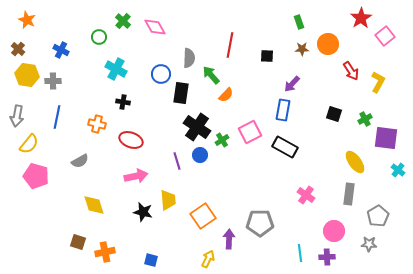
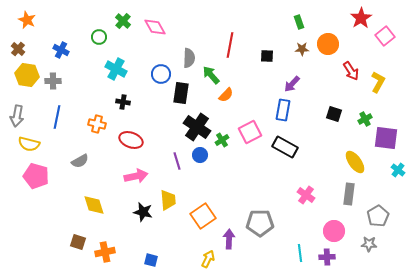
yellow semicircle at (29, 144): rotated 65 degrees clockwise
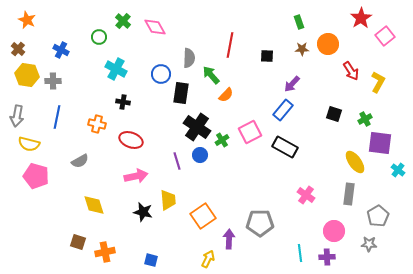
blue rectangle at (283, 110): rotated 30 degrees clockwise
purple square at (386, 138): moved 6 px left, 5 px down
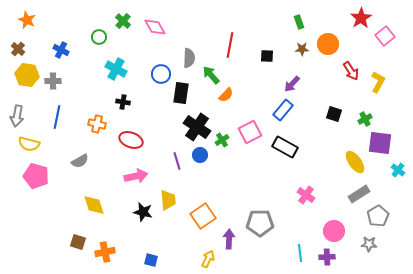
gray rectangle at (349, 194): moved 10 px right; rotated 50 degrees clockwise
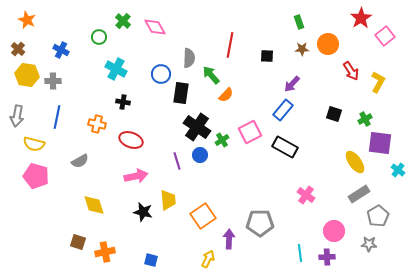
yellow semicircle at (29, 144): moved 5 px right
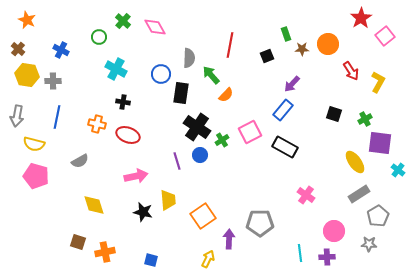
green rectangle at (299, 22): moved 13 px left, 12 px down
black square at (267, 56): rotated 24 degrees counterclockwise
red ellipse at (131, 140): moved 3 px left, 5 px up
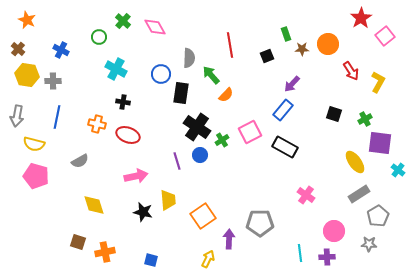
red line at (230, 45): rotated 20 degrees counterclockwise
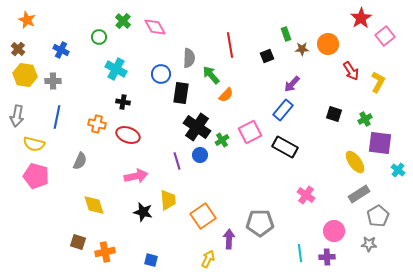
yellow hexagon at (27, 75): moved 2 px left
gray semicircle at (80, 161): rotated 36 degrees counterclockwise
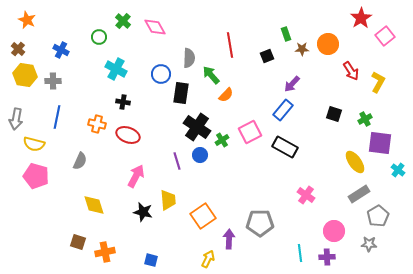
gray arrow at (17, 116): moved 1 px left, 3 px down
pink arrow at (136, 176): rotated 50 degrees counterclockwise
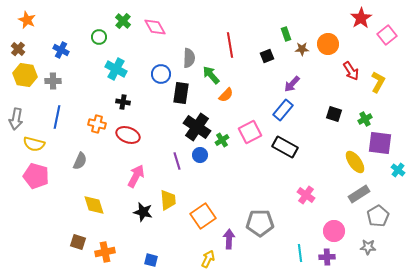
pink square at (385, 36): moved 2 px right, 1 px up
gray star at (369, 244): moved 1 px left, 3 px down
